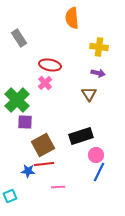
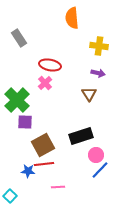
yellow cross: moved 1 px up
blue line: moved 1 px right, 2 px up; rotated 18 degrees clockwise
cyan square: rotated 24 degrees counterclockwise
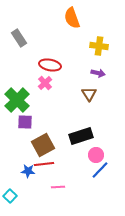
orange semicircle: rotated 15 degrees counterclockwise
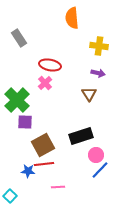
orange semicircle: rotated 15 degrees clockwise
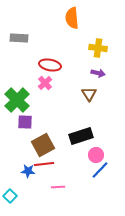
gray rectangle: rotated 54 degrees counterclockwise
yellow cross: moved 1 px left, 2 px down
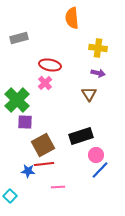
gray rectangle: rotated 18 degrees counterclockwise
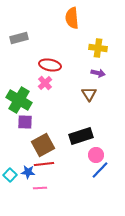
green cross: moved 2 px right; rotated 15 degrees counterclockwise
blue star: moved 1 px down
pink line: moved 18 px left, 1 px down
cyan square: moved 21 px up
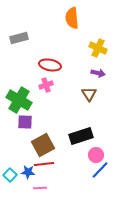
yellow cross: rotated 18 degrees clockwise
pink cross: moved 1 px right, 2 px down; rotated 24 degrees clockwise
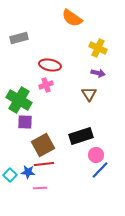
orange semicircle: rotated 50 degrees counterclockwise
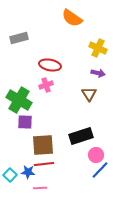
brown square: rotated 25 degrees clockwise
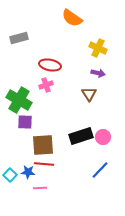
pink circle: moved 7 px right, 18 px up
red line: rotated 12 degrees clockwise
